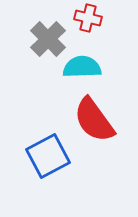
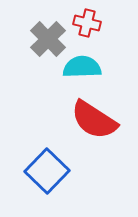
red cross: moved 1 px left, 5 px down
red semicircle: rotated 21 degrees counterclockwise
blue square: moved 1 px left, 15 px down; rotated 18 degrees counterclockwise
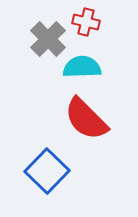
red cross: moved 1 px left, 1 px up
red semicircle: moved 8 px left, 1 px up; rotated 12 degrees clockwise
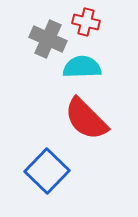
gray cross: rotated 21 degrees counterclockwise
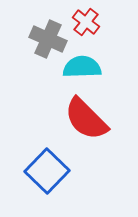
red cross: rotated 24 degrees clockwise
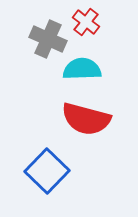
cyan semicircle: moved 2 px down
red semicircle: rotated 30 degrees counterclockwise
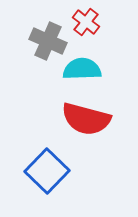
gray cross: moved 2 px down
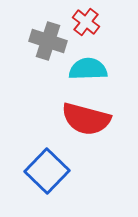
gray cross: rotated 6 degrees counterclockwise
cyan semicircle: moved 6 px right
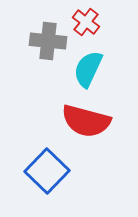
gray cross: rotated 12 degrees counterclockwise
cyan semicircle: rotated 63 degrees counterclockwise
red semicircle: moved 2 px down
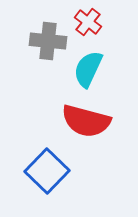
red cross: moved 2 px right
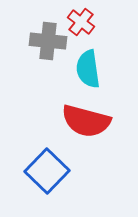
red cross: moved 7 px left
cyan semicircle: rotated 33 degrees counterclockwise
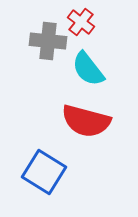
cyan semicircle: rotated 30 degrees counterclockwise
blue square: moved 3 px left, 1 px down; rotated 12 degrees counterclockwise
